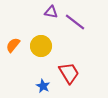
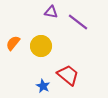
purple line: moved 3 px right
orange semicircle: moved 2 px up
red trapezoid: moved 1 px left, 2 px down; rotated 20 degrees counterclockwise
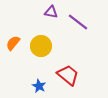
blue star: moved 4 px left
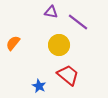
yellow circle: moved 18 px right, 1 px up
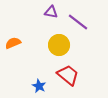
orange semicircle: rotated 28 degrees clockwise
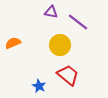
yellow circle: moved 1 px right
